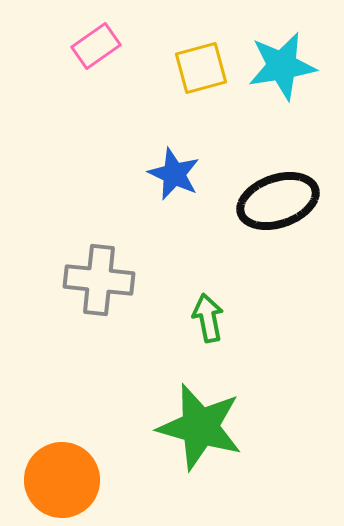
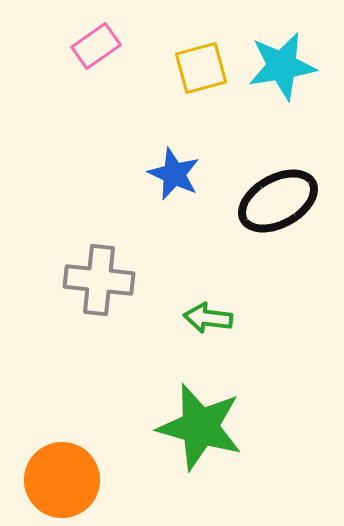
black ellipse: rotated 10 degrees counterclockwise
green arrow: rotated 72 degrees counterclockwise
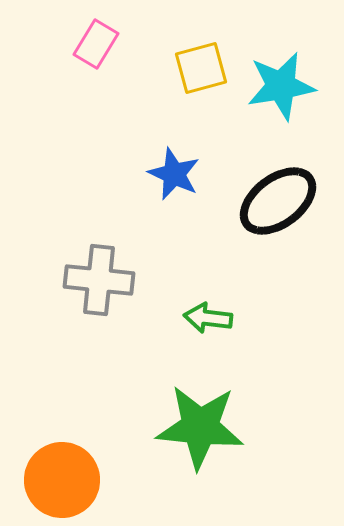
pink rectangle: moved 2 px up; rotated 24 degrees counterclockwise
cyan star: moved 1 px left, 20 px down
black ellipse: rotated 8 degrees counterclockwise
green star: rotated 10 degrees counterclockwise
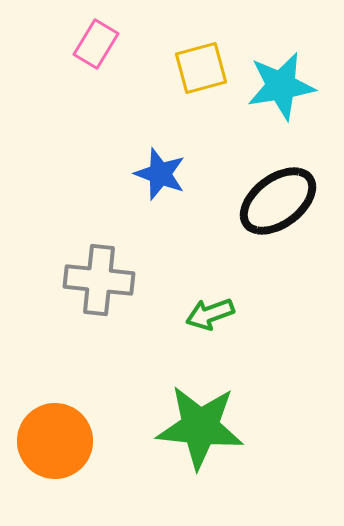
blue star: moved 14 px left; rotated 4 degrees counterclockwise
green arrow: moved 2 px right, 4 px up; rotated 27 degrees counterclockwise
orange circle: moved 7 px left, 39 px up
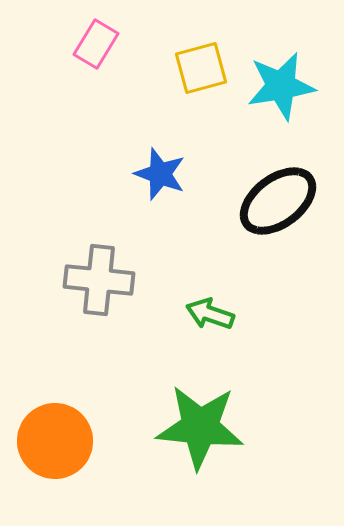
green arrow: rotated 39 degrees clockwise
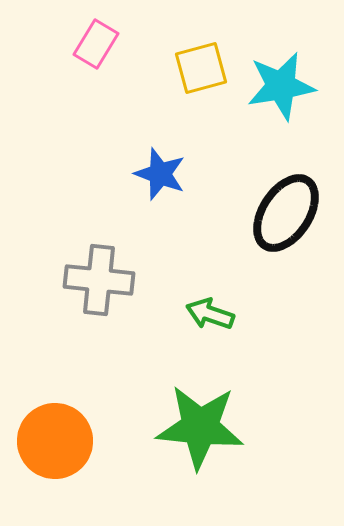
black ellipse: moved 8 px right, 12 px down; rotated 20 degrees counterclockwise
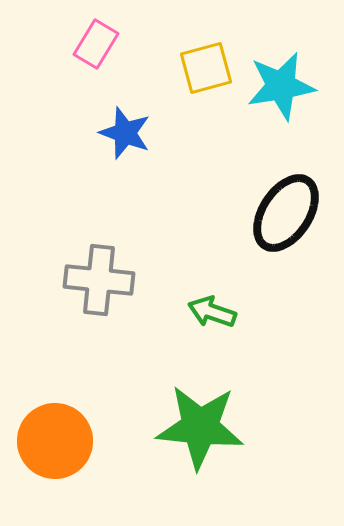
yellow square: moved 5 px right
blue star: moved 35 px left, 41 px up
green arrow: moved 2 px right, 2 px up
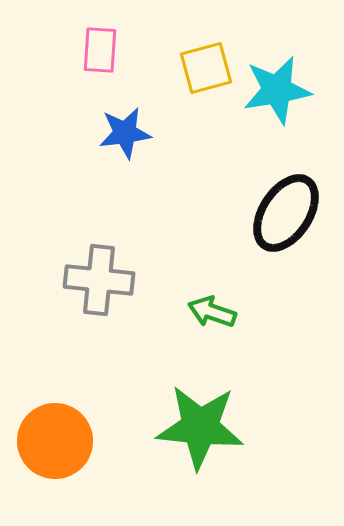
pink rectangle: moved 4 px right, 6 px down; rotated 27 degrees counterclockwise
cyan star: moved 4 px left, 4 px down
blue star: rotated 28 degrees counterclockwise
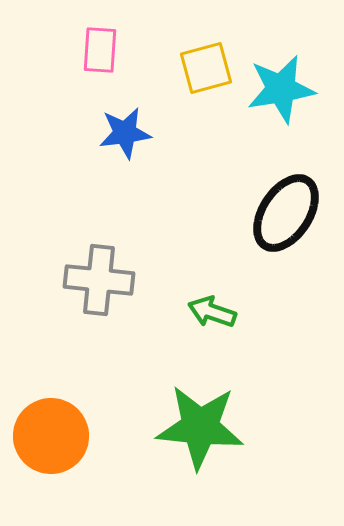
cyan star: moved 4 px right, 1 px up
orange circle: moved 4 px left, 5 px up
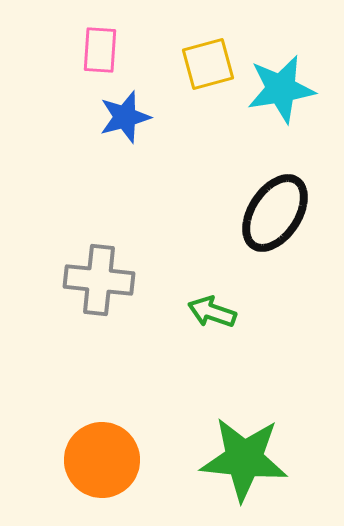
yellow square: moved 2 px right, 4 px up
blue star: moved 16 px up; rotated 8 degrees counterclockwise
black ellipse: moved 11 px left
green star: moved 44 px right, 32 px down
orange circle: moved 51 px right, 24 px down
